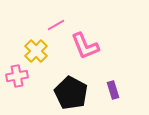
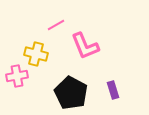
yellow cross: moved 3 px down; rotated 30 degrees counterclockwise
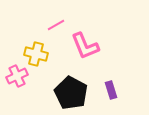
pink cross: rotated 15 degrees counterclockwise
purple rectangle: moved 2 px left
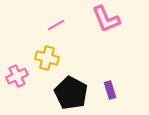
pink L-shape: moved 21 px right, 27 px up
yellow cross: moved 11 px right, 4 px down
purple rectangle: moved 1 px left
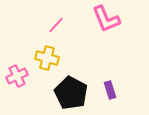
pink line: rotated 18 degrees counterclockwise
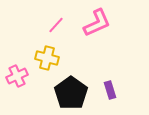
pink L-shape: moved 9 px left, 4 px down; rotated 92 degrees counterclockwise
black pentagon: rotated 8 degrees clockwise
